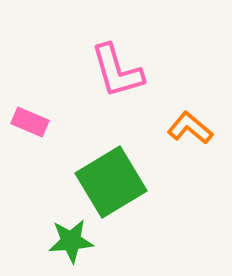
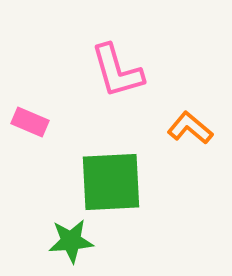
green square: rotated 28 degrees clockwise
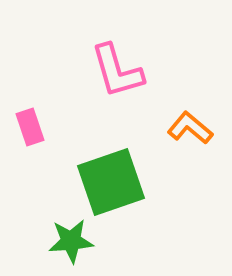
pink rectangle: moved 5 px down; rotated 48 degrees clockwise
green square: rotated 16 degrees counterclockwise
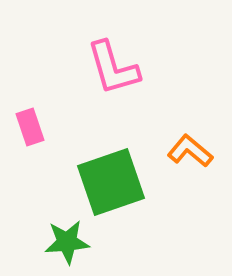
pink L-shape: moved 4 px left, 3 px up
orange L-shape: moved 23 px down
green star: moved 4 px left, 1 px down
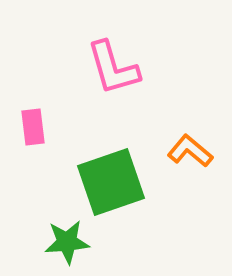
pink rectangle: moved 3 px right; rotated 12 degrees clockwise
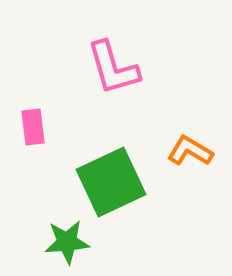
orange L-shape: rotated 9 degrees counterclockwise
green square: rotated 6 degrees counterclockwise
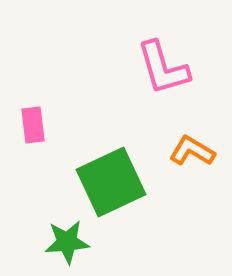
pink L-shape: moved 50 px right
pink rectangle: moved 2 px up
orange L-shape: moved 2 px right
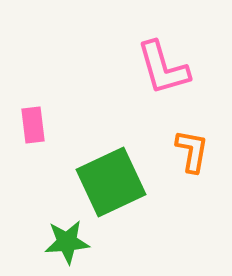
orange L-shape: rotated 69 degrees clockwise
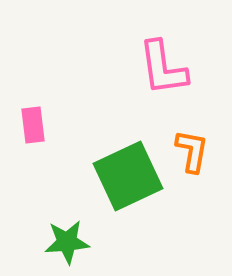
pink L-shape: rotated 8 degrees clockwise
green square: moved 17 px right, 6 px up
